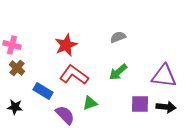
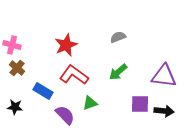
black arrow: moved 2 px left, 4 px down
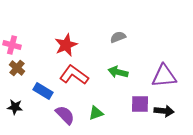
green arrow: rotated 54 degrees clockwise
purple triangle: rotated 12 degrees counterclockwise
green triangle: moved 6 px right, 10 px down
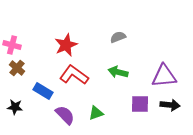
black arrow: moved 6 px right, 6 px up
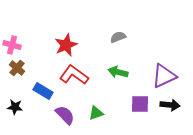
purple triangle: rotated 20 degrees counterclockwise
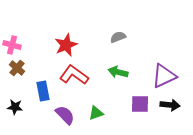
blue rectangle: rotated 48 degrees clockwise
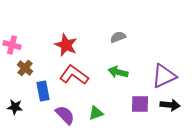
red star: rotated 25 degrees counterclockwise
brown cross: moved 8 px right
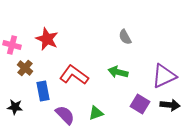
gray semicircle: moved 7 px right; rotated 98 degrees counterclockwise
red star: moved 19 px left, 6 px up
purple square: rotated 30 degrees clockwise
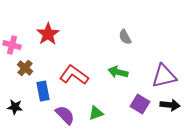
red star: moved 1 px right, 5 px up; rotated 15 degrees clockwise
purple triangle: rotated 12 degrees clockwise
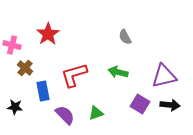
red L-shape: rotated 52 degrees counterclockwise
